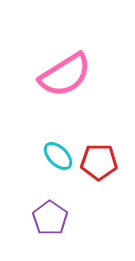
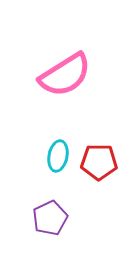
cyan ellipse: rotated 56 degrees clockwise
purple pentagon: rotated 12 degrees clockwise
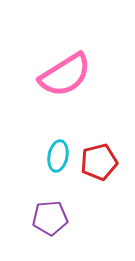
red pentagon: rotated 15 degrees counterclockwise
purple pentagon: rotated 20 degrees clockwise
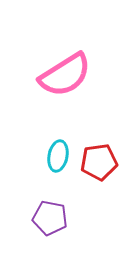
red pentagon: rotated 6 degrees clockwise
purple pentagon: rotated 16 degrees clockwise
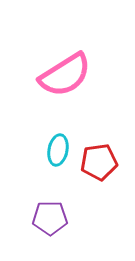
cyan ellipse: moved 6 px up
purple pentagon: rotated 12 degrees counterclockwise
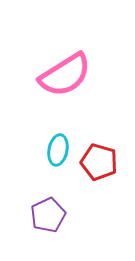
red pentagon: rotated 24 degrees clockwise
purple pentagon: moved 2 px left, 3 px up; rotated 24 degrees counterclockwise
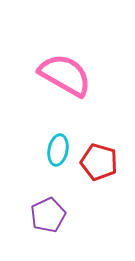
pink semicircle: rotated 118 degrees counterclockwise
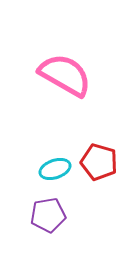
cyan ellipse: moved 3 px left, 19 px down; rotated 60 degrees clockwise
purple pentagon: rotated 16 degrees clockwise
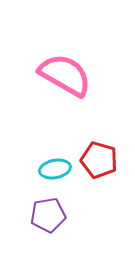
red pentagon: moved 2 px up
cyan ellipse: rotated 8 degrees clockwise
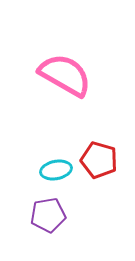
cyan ellipse: moved 1 px right, 1 px down
